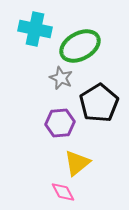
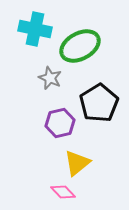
gray star: moved 11 px left
purple hexagon: rotated 8 degrees counterclockwise
pink diamond: rotated 15 degrees counterclockwise
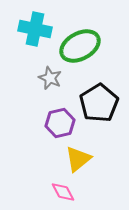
yellow triangle: moved 1 px right, 4 px up
pink diamond: rotated 15 degrees clockwise
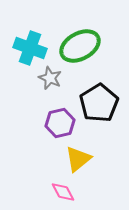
cyan cross: moved 5 px left, 19 px down; rotated 8 degrees clockwise
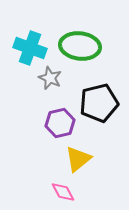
green ellipse: rotated 36 degrees clockwise
black pentagon: rotated 18 degrees clockwise
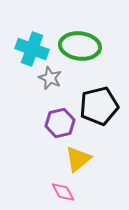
cyan cross: moved 2 px right, 1 px down
black pentagon: moved 3 px down
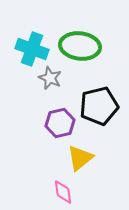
yellow triangle: moved 2 px right, 1 px up
pink diamond: rotated 20 degrees clockwise
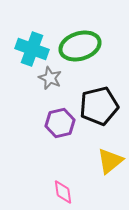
green ellipse: rotated 24 degrees counterclockwise
yellow triangle: moved 30 px right, 3 px down
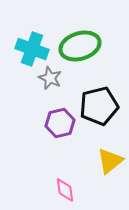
pink diamond: moved 2 px right, 2 px up
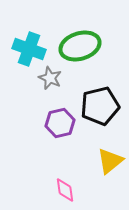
cyan cross: moved 3 px left
black pentagon: moved 1 px right
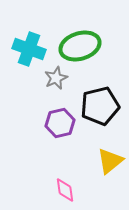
gray star: moved 6 px right; rotated 25 degrees clockwise
